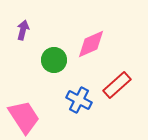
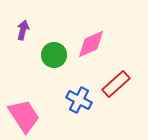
green circle: moved 5 px up
red rectangle: moved 1 px left, 1 px up
pink trapezoid: moved 1 px up
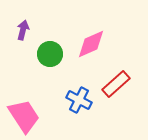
green circle: moved 4 px left, 1 px up
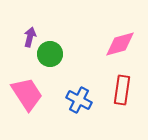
purple arrow: moved 7 px right, 7 px down
pink diamond: moved 29 px right; rotated 8 degrees clockwise
red rectangle: moved 6 px right, 6 px down; rotated 40 degrees counterclockwise
pink trapezoid: moved 3 px right, 22 px up
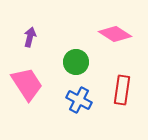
pink diamond: moved 5 px left, 10 px up; rotated 48 degrees clockwise
green circle: moved 26 px right, 8 px down
pink trapezoid: moved 10 px up
